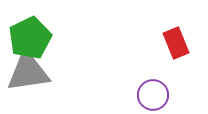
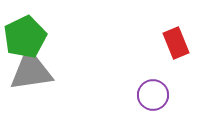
green pentagon: moved 5 px left, 1 px up
gray triangle: moved 3 px right, 1 px up
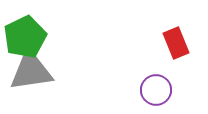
purple circle: moved 3 px right, 5 px up
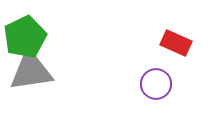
red rectangle: rotated 44 degrees counterclockwise
purple circle: moved 6 px up
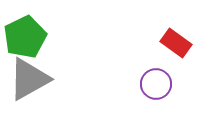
red rectangle: rotated 12 degrees clockwise
gray triangle: moved 2 px left, 8 px down; rotated 21 degrees counterclockwise
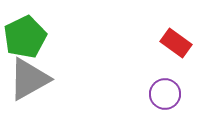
purple circle: moved 9 px right, 10 px down
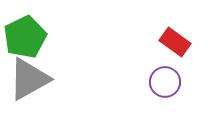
red rectangle: moved 1 px left, 1 px up
purple circle: moved 12 px up
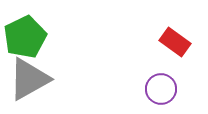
purple circle: moved 4 px left, 7 px down
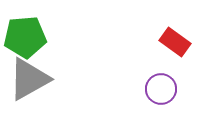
green pentagon: rotated 21 degrees clockwise
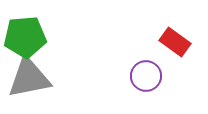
gray triangle: moved 1 px up; rotated 18 degrees clockwise
purple circle: moved 15 px left, 13 px up
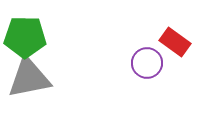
green pentagon: rotated 6 degrees clockwise
purple circle: moved 1 px right, 13 px up
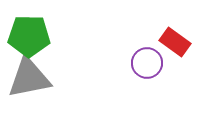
green pentagon: moved 4 px right, 1 px up
